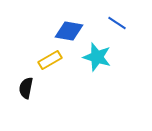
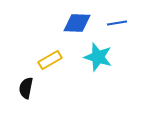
blue line: rotated 42 degrees counterclockwise
blue diamond: moved 8 px right, 8 px up; rotated 8 degrees counterclockwise
cyan star: moved 1 px right
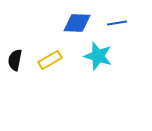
cyan star: moved 1 px up
black semicircle: moved 11 px left, 28 px up
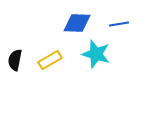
blue line: moved 2 px right, 1 px down
cyan star: moved 2 px left, 2 px up
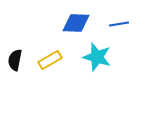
blue diamond: moved 1 px left
cyan star: moved 1 px right, 3 px down
